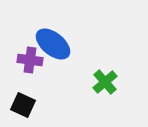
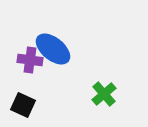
blue ellipse: moved 5 px down
green cross: moved 1 px left, 12 px down
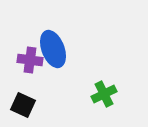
blue ellipse: rotated 30 degrees clockwise
green cross: rotated 15 degrees clockwise
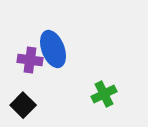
black square: rotated 20 degrees clockwise
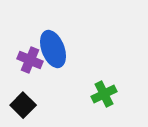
purple cross: rotated 15 degrees clockwise
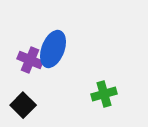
blue ellipse: rotated 42 degrees clockwise
green cross: rotated 10 degrees clockwise
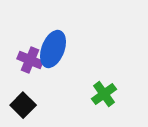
green cross: rotated 20 degrees counterclockwise
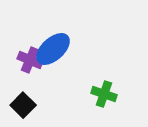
blue ellipse: rotated 27 degrees clockwise
green cross: rotated 35 degrees counterclockwise
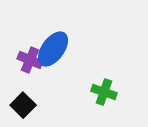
blue ellipse: rotated 12 degrees counterclockwise
green cross: moved 2 px up
